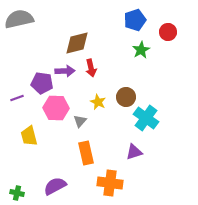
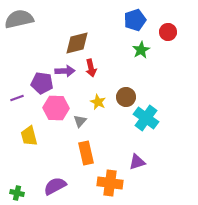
purple triangle: moved 3 px right, 10 px down
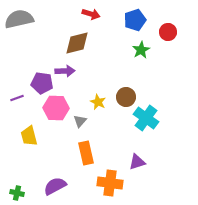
red arrow: moved 54 px up; rotated 60 degrees counterclockwise
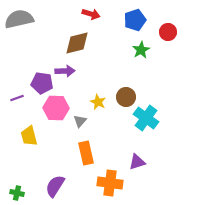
purple semicircle: rotated 30 degrees counterclockwise
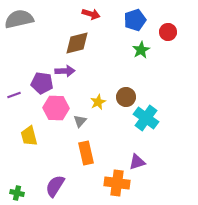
purple line: moved 3 px left, 3 px up
yellow star: rotated 21 degrees clockwise
orange cross: moved 7 px right
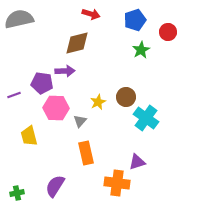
green cross: rotated 24 degrees counterclockwise
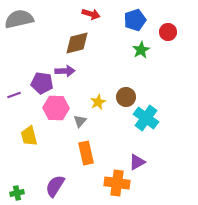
purple triangle: rotated 12 degrees counterclockwise
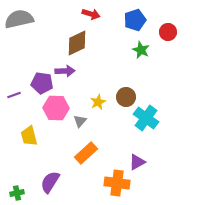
brown diamond: rotated 12 degrees counterclockwise
green star: rotated 18 degrees counterclockwise
orange rectangle: rotated 60 degrees clockwise
purple semicircle: moved 5 px left, 4 px up
